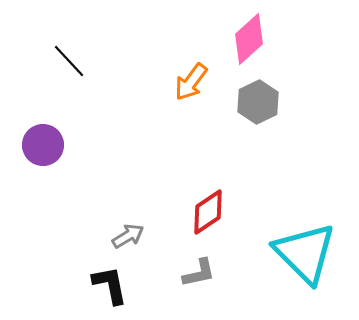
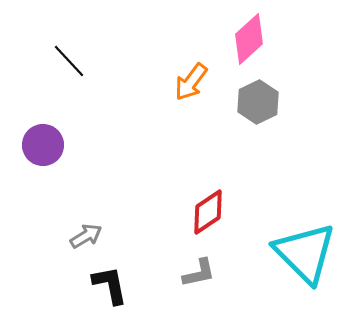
gray arrow: moved 42 px left
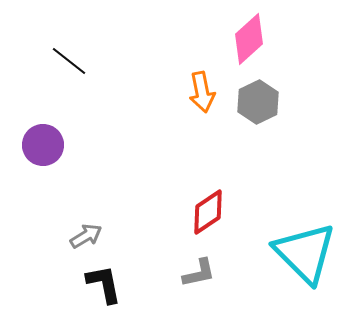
black line: rotated 9 degrees counterclockwise
orange arrow: moved 11 px right, 10 px down; rotated 48 degrees counterclockwise
black L-shape: moved 6 px left, 1 px up
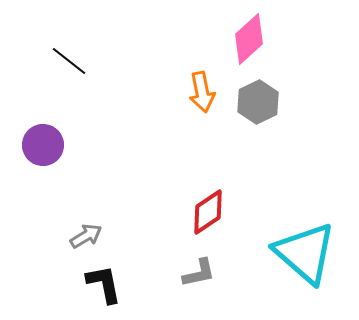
cyan triangle: rotated 4 degrees counterclockwise
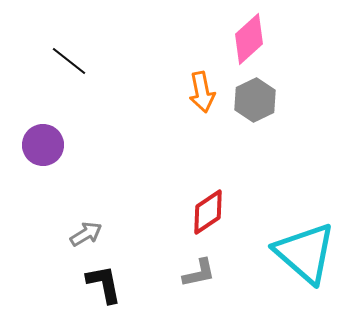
gray hexagon: moved 3 px left, 2 px up
gray arrow: moved 2 px up
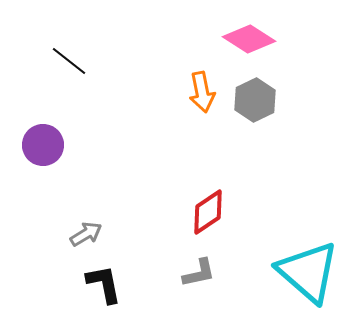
pink diamond: rotated 75 degrees clockwise
cyan triangle: moved 3 px right, 19 px down
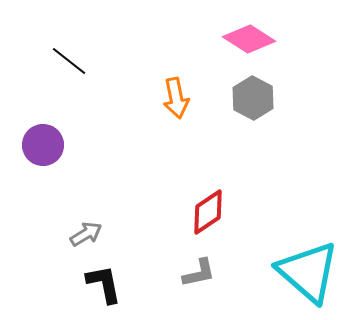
orange arrow: moved 26 px left, 6 px down
gray hexagon: moved 2 px left, 2 px up; rotated 6 degrees counterclockwise
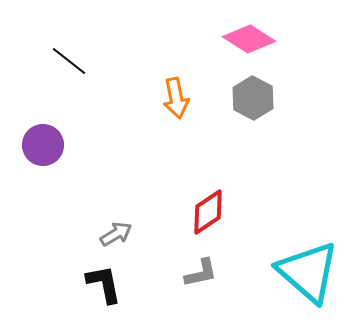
gray arrow: moved 30 px right
gray L-shape: moved 2 px right
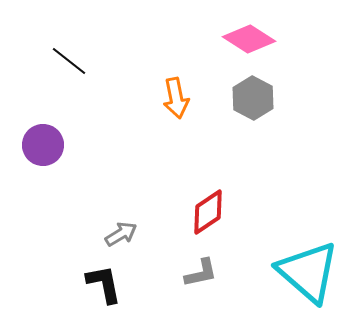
gray arrow: moved 5 px right
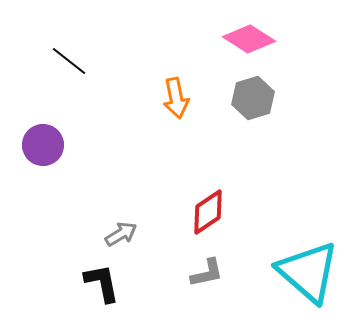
gray hexagon: rotated 15 degrees clockwise
gray L-shape: moved 6 px right
black L-shape: moved 2 px left, 1 px up
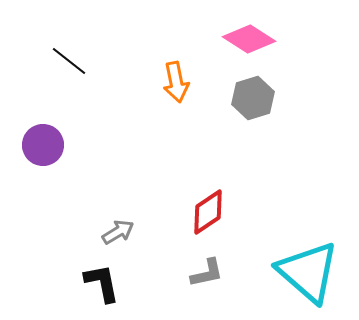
orange arrow: moved 16 px up
gray arrow: moved 3 px left, 2 px up
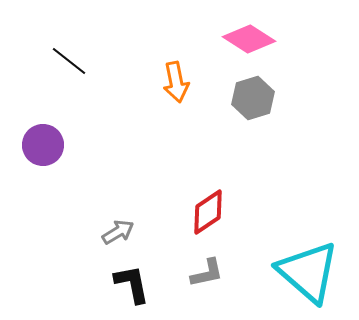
black L-shape: moved 30 px right, 1 px down
